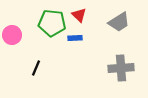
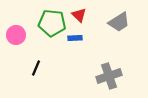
pink circle: moved 4 px right
gray cross: moved 12 px left, 8 px down; rotated 15 degrees counterclockwise
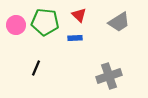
green pentagon: moved 7 px left, 1 px up
pink circle: moved 10 px up
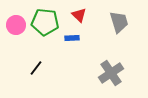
gray trapezoid: rotated 75 degrees counterclockwise
blue rectangle: moved 3 px left
black line: rotated 14 degrees clockwise
gray cross: moved 2 px right, 3 px up; rotated 15 degrees counterclockwise
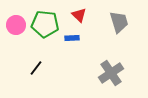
green pentagon: moved 2 px down
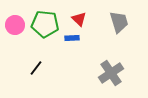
red triangle: moved 4 px down
pink circle: moved 1 px left
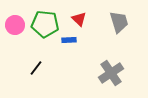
blue rectangle: moved 3 px left, 2 px down
